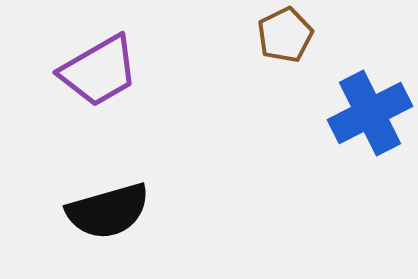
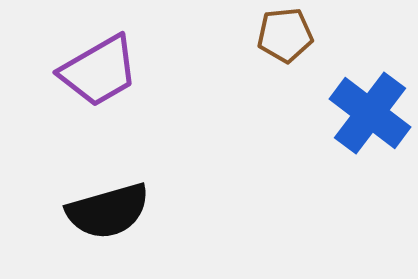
brown pentagon: rotated 20 degrees clockwise
blue cross: rotated 26 degrees counterclockwise
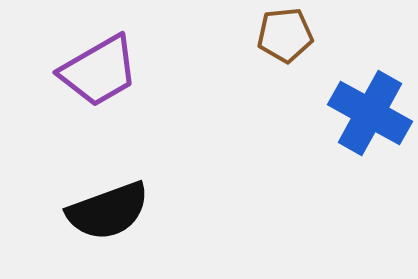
blue cross: rotated 8 degrees counterclockwise
black semicircle: rotated 4 degrees counterclockwise
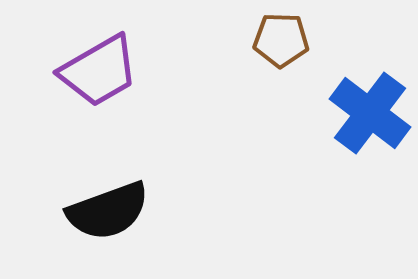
brown pentagon: moved 4 px left, 5 px down; rotated 8 degrees clockwise
blue cross: rotated 8 degrees clockwise
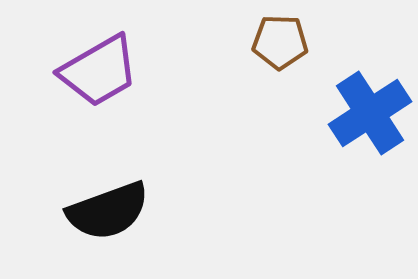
brown pentagon: moved 1 px left, 2 px down
blue cross: rotated 20 degrees clockwise
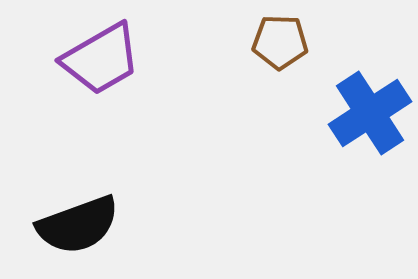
purple trapezoid: moved 2 px right, 12 px up
black semicircle: moved 30 px left, 14 px down
